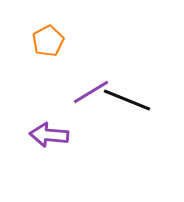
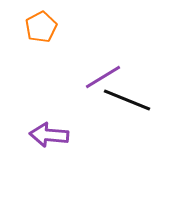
orange pentagon: moved 7 px left, 14 px up
purple line: moved 12 px right, 15 px up
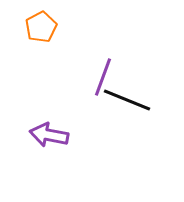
purple line: rotated 39 degrees counterclockwise
purple arrow: rotated 6 degrees clockwise
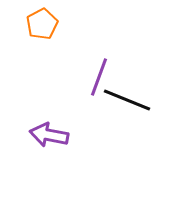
orange pentagon: moved 1 px right, 3 px up
purple line: moved 4 px left
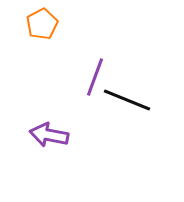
purple line: moved 4 px left
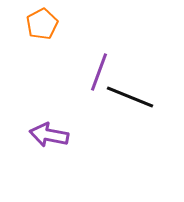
purple line: moved 4 px right, 5 px up
black line: moved 3 px right, 3 px up
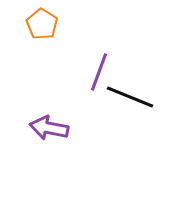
orange pentagon: rotated 12 degrees counterclockwise
purple arrow: moved 7 px up
